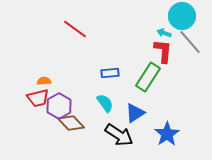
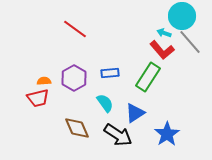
red L-shape: moved 1 px left, 1 px up; rotated 135 degrees clockwise
purple hexagon: moved 15 px right, 28 px up
brown diamond: moved 6 px right, 5 px down; rotated 20 degrees clockwise
black arrow: moved 1 px left
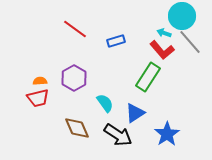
blue rectangle: moved 6 px right, 32 px up; rotated 12 degrees counterclockwise
orange semicircle: moved 4 px left
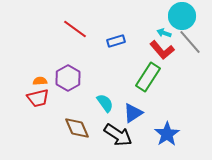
purple hexagon: moved 6 px left
blue triangle: moved 2 px left
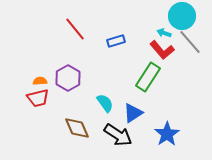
red line: rotated 15 degrees clockwise
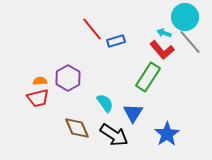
cyan circle: moved 3 px right, 1 px down
red line: moved 17 px right
blue triangle: rotated 25 degrees counterclockwise
black arrow: moved 4 px left
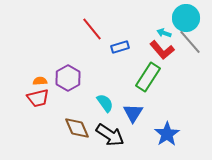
cyan circle: moved 1 px right, 1 px down
blue rectangle: moved 4 px right, 6 px down
black arrow: moved 4 px left
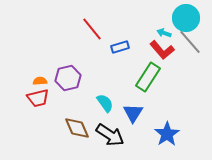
purple hexagon: rotated 15 degrees clockwise
